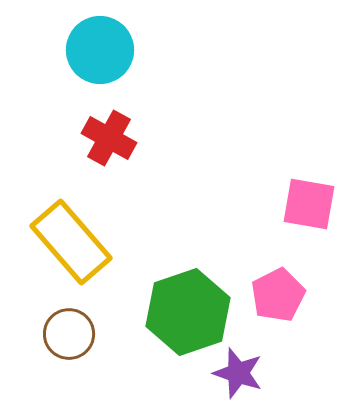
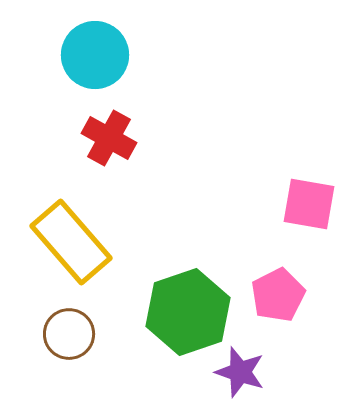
cyan circle: moved 5 px left, 5 px down
purple star: moved 2 px right, 1 px up
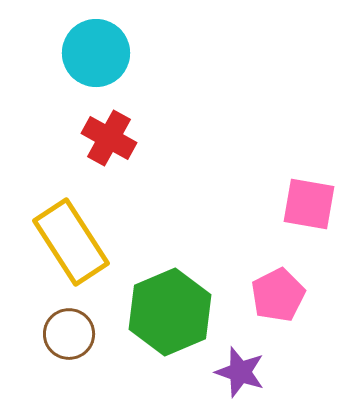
cyan circle: moved 1 px right, 2 px up
yellow rectangle: rotated 8 degrees clockwise
green hexagon: moved 18 px left; rotated 4 degrees counterclockwise
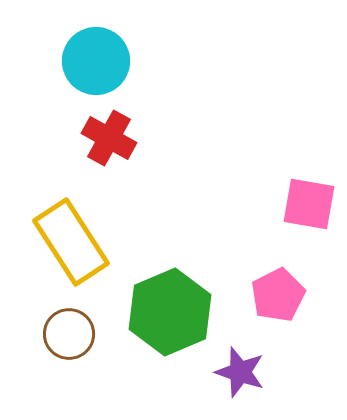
cyan circle: moved 8 px down
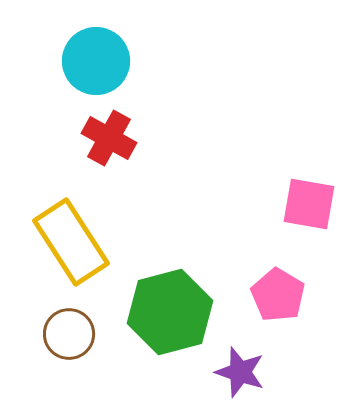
pink pentagon: rotated 14 degrees counterclockwise
green hexagon: rotated 8 degrees clockwise
